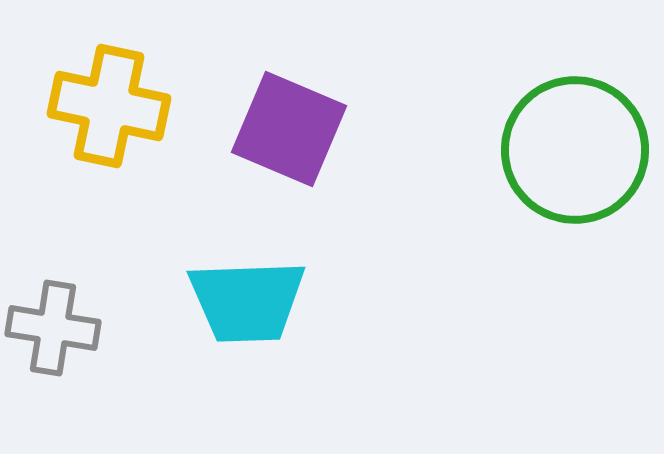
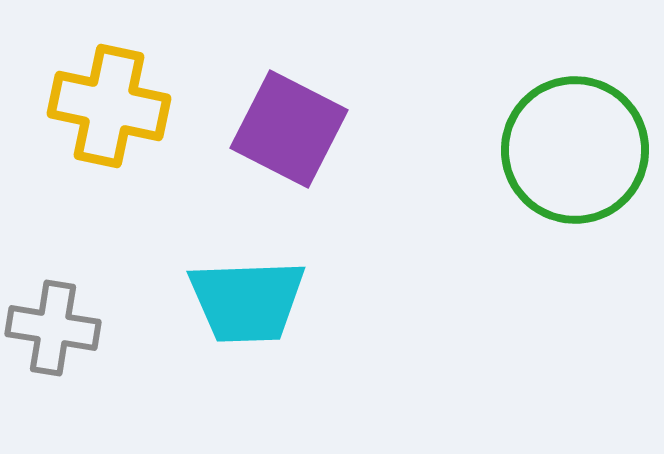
purple square: rotated 4 degrees clockwise
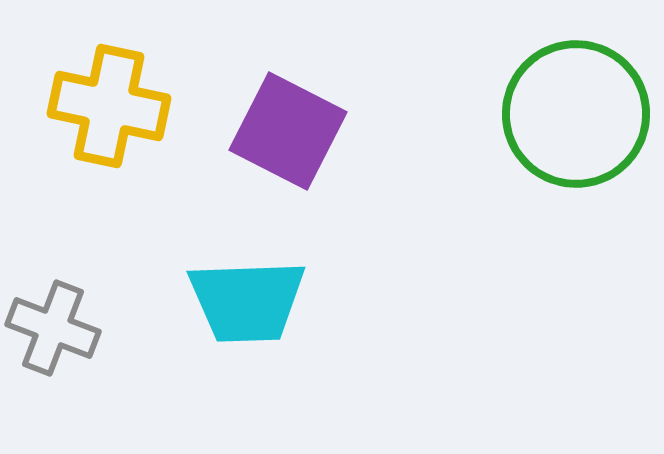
purple square: moved 1 px left, 2 px down
green circle: moved 1 px right, 36 px up
gray cross: rotated 12 degrees clockwise
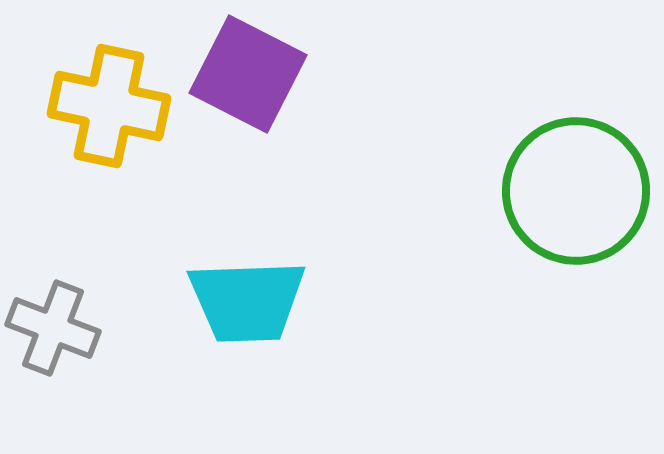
green circle: moved 77 px down
purple square: moved 40 px left, 57 px up
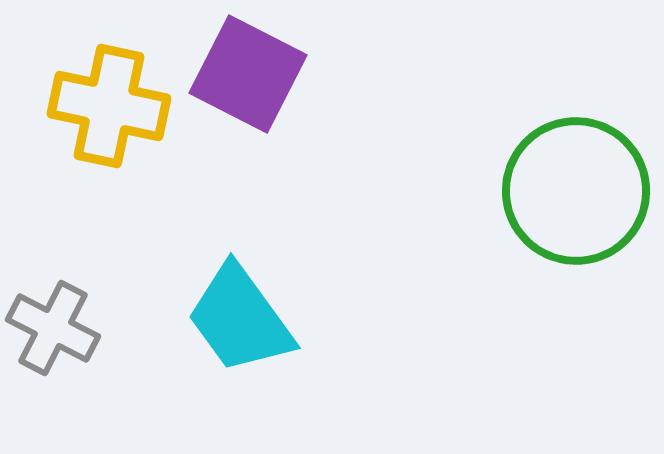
cyan trapezoid: moved 7 px left, 18 px down; rotated 56 degrees clockwise
gray cross: rotated 6 degrees clockwise
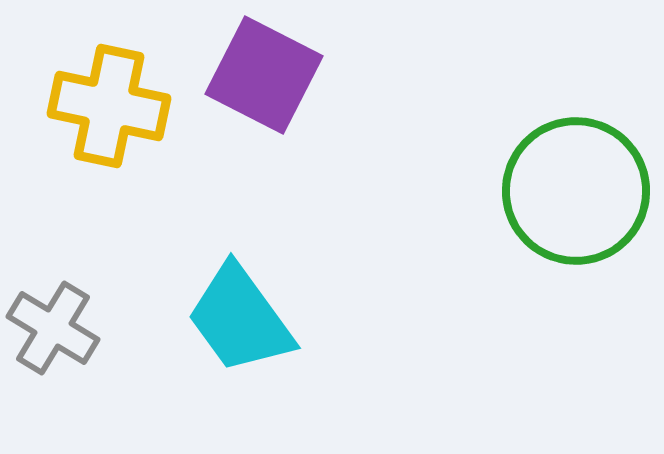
purple square: moved 16 px right, 1 px down
gray cross: rotated 4 degrees clockwise
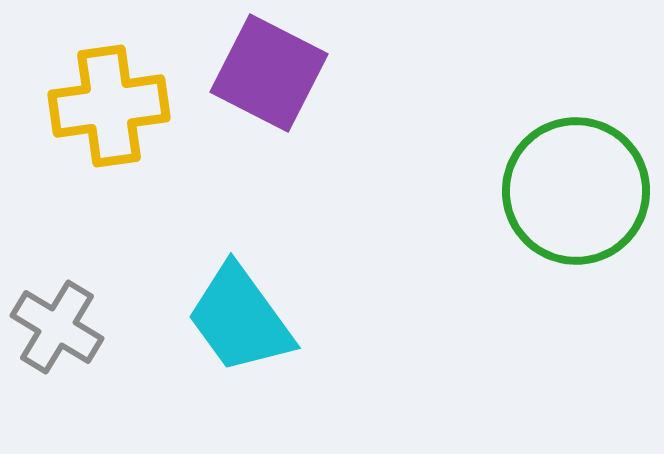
purple square: moved 5 px right, 2 px up
yellow cross: rotated 20 degrees counterclockwise
gray cross: moved 4 px right, 1 px up
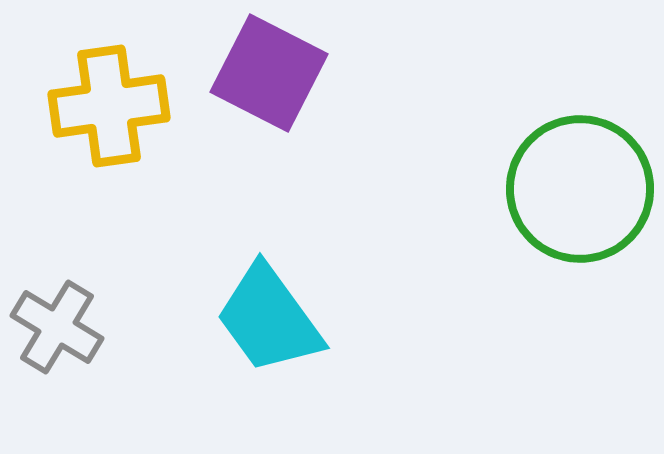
green circle: moved 4 px right, 2 px up
cyan trapezoid: moved 29 px right
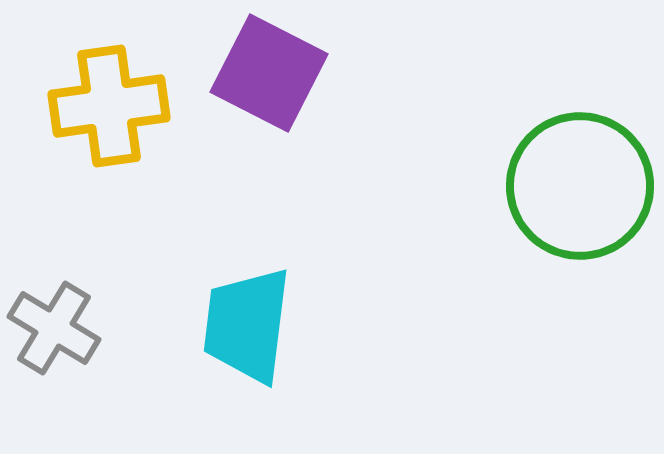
green circle: moved 3 px up
cyan trapezoid: moved 22 px left, 6 px down; rotated 43 degrees clockwise
gray cross: moved 3 px left, 1 px down
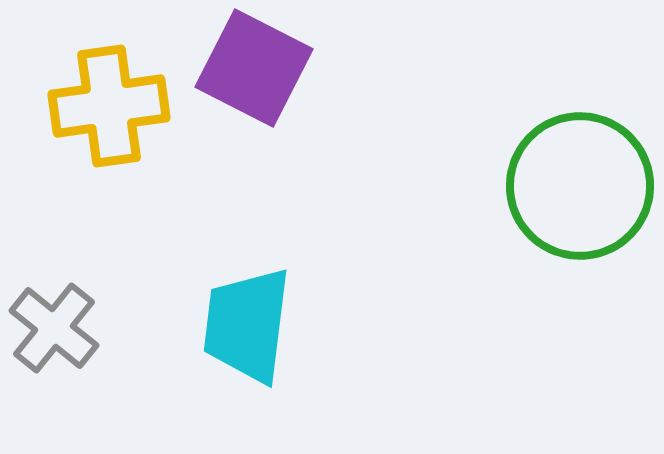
purple square: moved 15 px left, 5 px up
gray cross: rotated 8 degrees clockwise
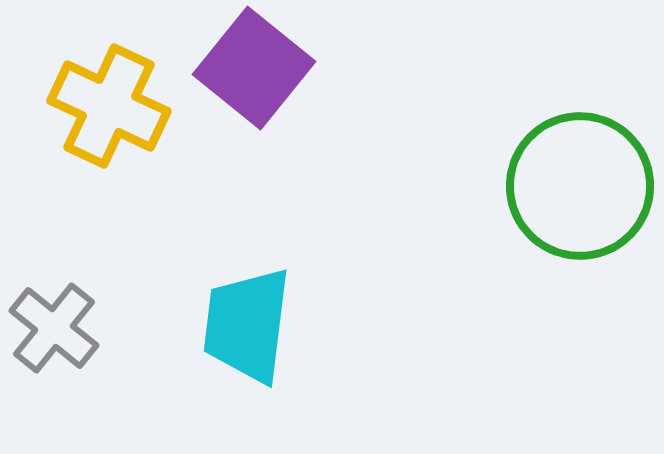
purple square: rotated 12 degrees clockwise
yellow cross: rotated 33 degrees clockwise
